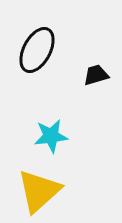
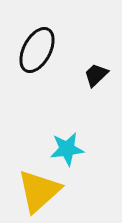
black trapezoid: rotated 28 degrees counterclockwise
cyan star: moved 16 px right, 13 px down
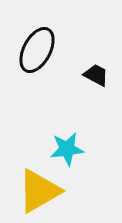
black trapezoid: rotated 72 degrees clockwise
yellow triangle: rotated 12 degrees clockwise
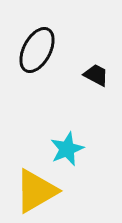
cyan star: rotated 16 degrees counterclockwise
yellow triangle: moved 3 px left
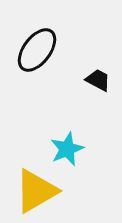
black ellipse: rotated 9 degrees clockwise
black trapezoid: moved 2 px right, 5 px down
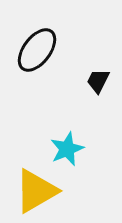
black trapezoid: moved 1 px down; rotated 92 degrees counterclockwise
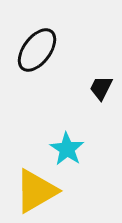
black trapezoid: moved 3 px right, 7 px down
cyan star: rotated 16 degrees counterclockwise
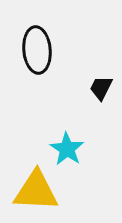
black ellipse: rotated 42 degrees counterclockwise
yellow triangle: rotated 33 degrees clockwise
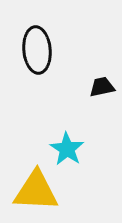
black trapezoid: moved 1 px right, 1 px up; rotated 52 degrees clockwise
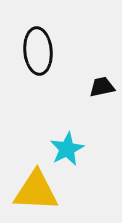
black ellipse: moved 1 px right, 1 px down
cyan star: rotated 12 degrees clockwise
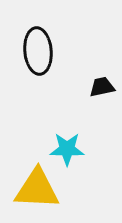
cyan star: rotated 28 degrees clockwise
yellow triangle: moved 1 px right, 2 px up
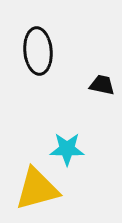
black trapezoid: moved 2 px up; rotated 24 degrees clockwise
yellow triangle: rotated 18 degrees counterclockwise
